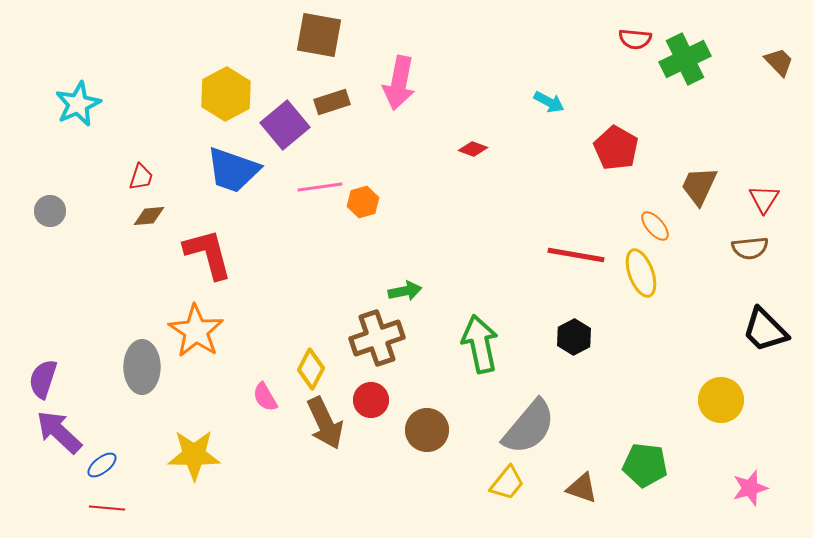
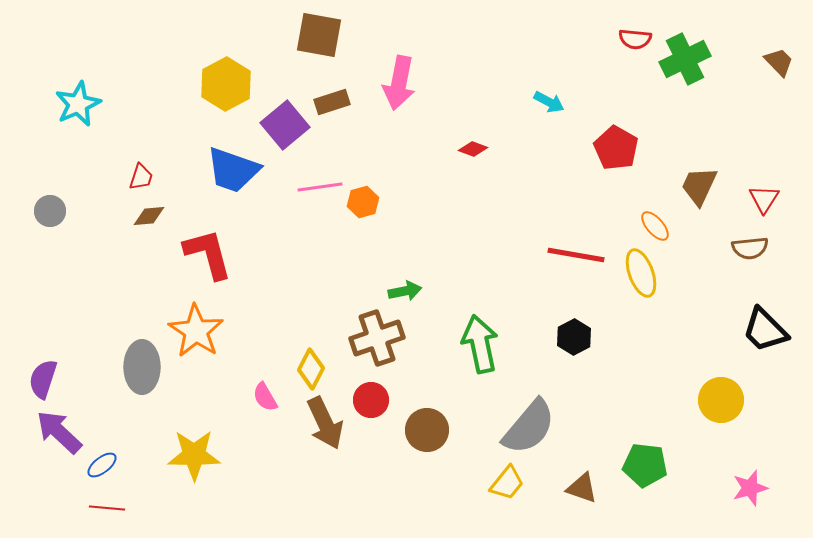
yellow hexagon at (226, 94): moved 10 px up
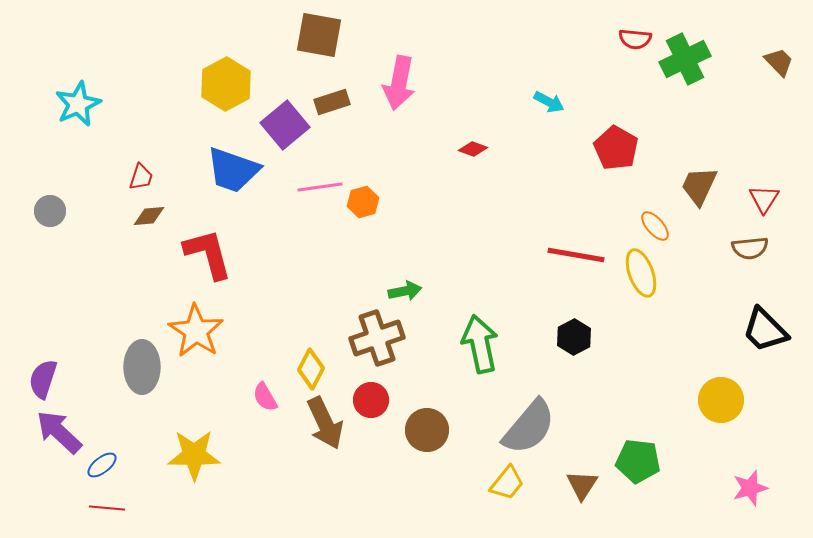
green pentagon at (645, 465): moved 7 px left, 4 px up
brown triangle at (582, 488): moved 3 px up; rotated 44 degrees clockwise
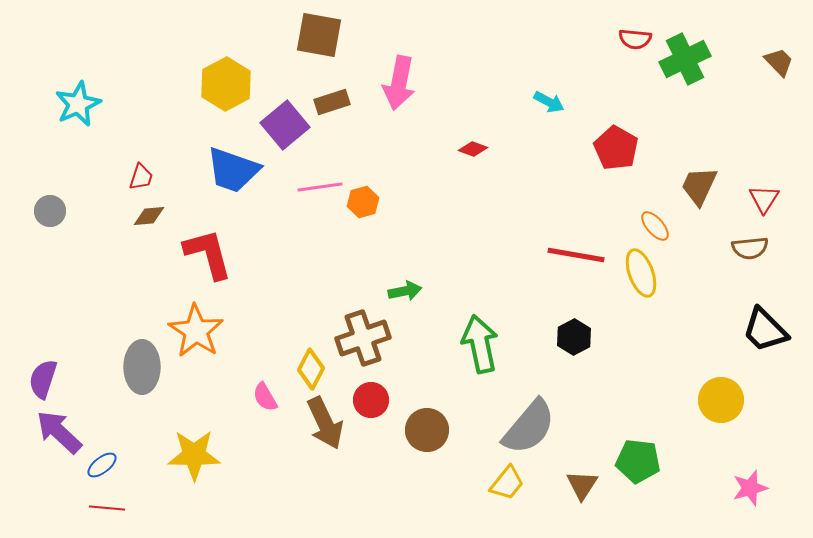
brown cross at (377, 338): moved 14 px left
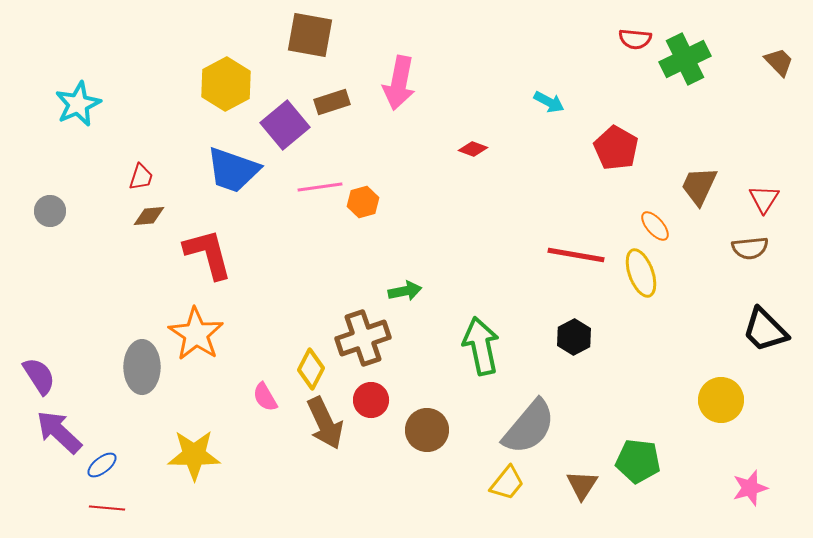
brown square at (319, 35): moved 9 px left
orange star at (196, 331): moved 3 px down
green arrow at (480, 344): moved 1 px right, 2 px down
purple semicircle at (43, 379): moved 4 px left, 3 px up; rotated 129 degrees clockwise
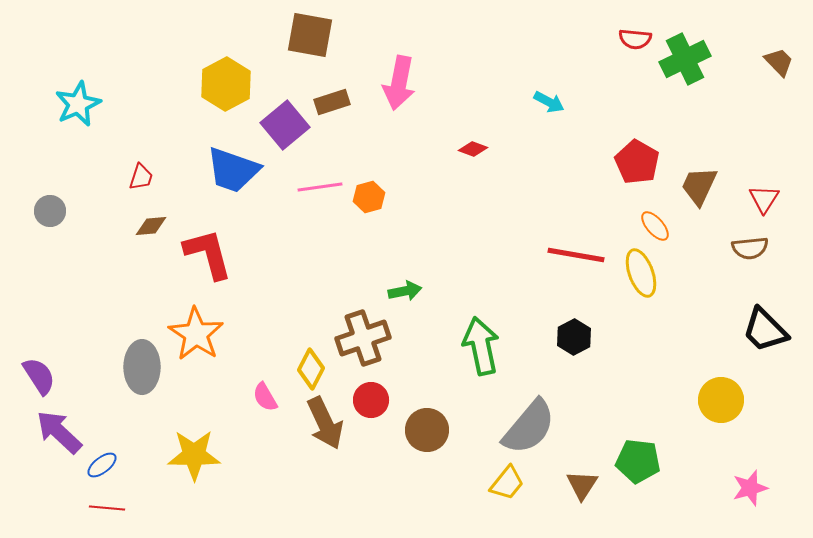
red pentagon at (616, 148): moved 21 px right, 14 px down
orange hexagon at (363, 202): moved 6 px right, 5 px up
brown diamond at (149, 216): moved 2 px right, 10 px down
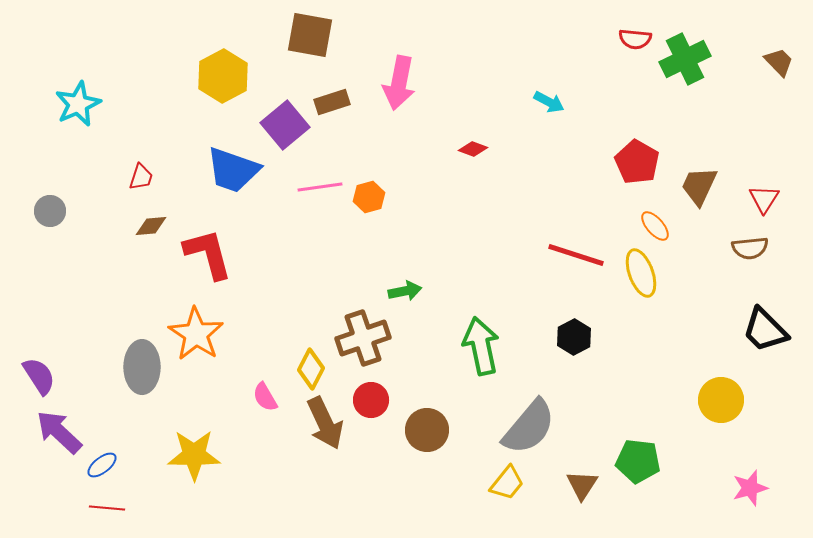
yellow hexagon at (226, 84): moved 3 px left, 8 px up
red line at (576, 255): rotated 8 degrees clockwise
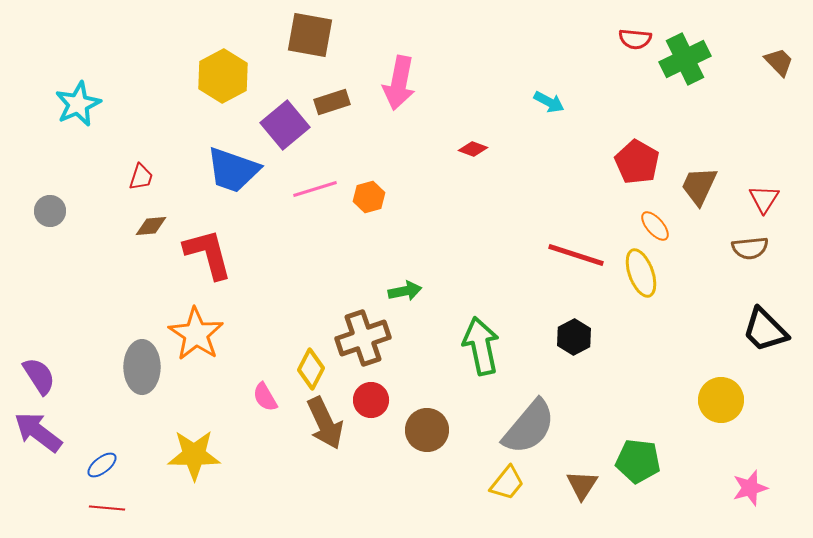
pink line at (320, 187): moved 5 px left, 2 px down; rotated 9 degrees counterclockwise
purple arrow at (59, 432): moved 21 px left; rotated 6 degrees counterclockwise
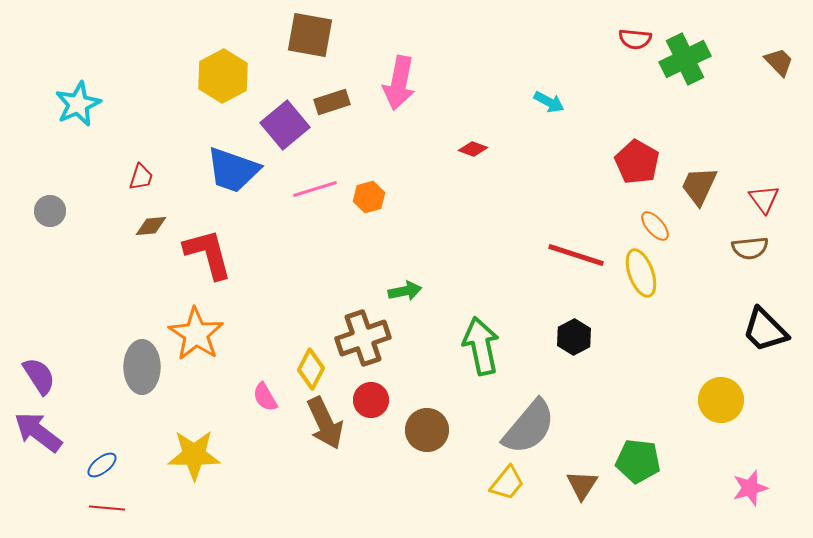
red triangle at (764, 199): rotated 8 degrees counterclockwise
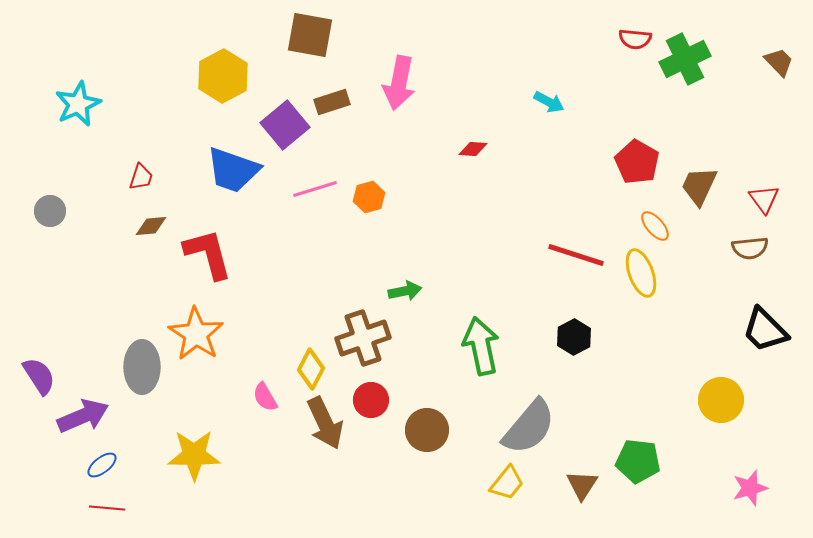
red diamond at (473, 149): rotated 16 degrees counterclockwise
purple arrow at (38, 432): moved 45 px right, 16 px up; rotated 120 degrees clockwise
